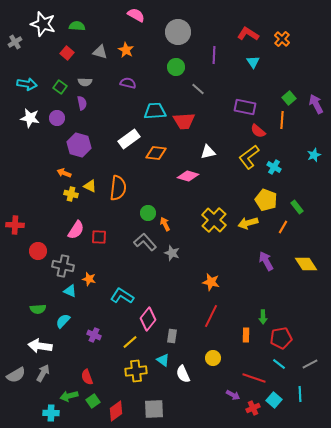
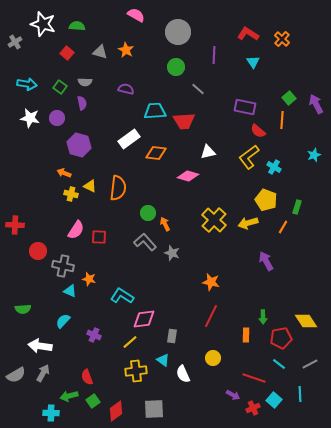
purple semicircle at (128, 83): moved 2 px left, 6 px down
green rectangle at (297, 207): rotated 56 degrees clockwise
yellow diamond at (306, 264): moved 57 px down
green semicircle at (38, 309): moved 15 px left
pink diamond at (148, 319): moved 4 px left; rotated 45 degrees clockwise
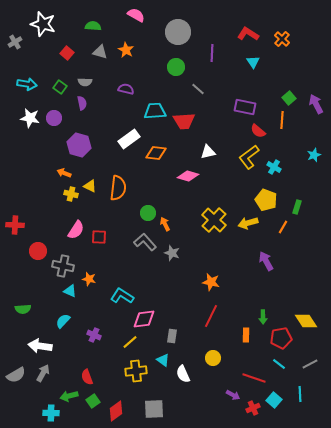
green semicircle at (77, 26): moved 16 px right
purple line at (214, 55): moved 2 px left, 2 px up
purple circle at (57, 118): moved 3 px left
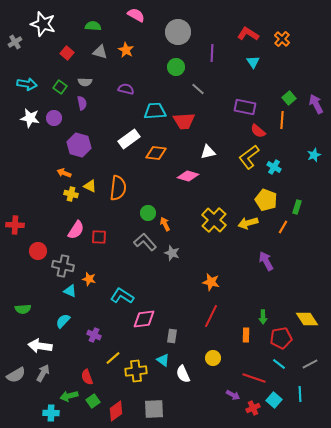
yellow diamond at (306, 321): moved 1 px right, 2 px up
yellow line at (130, 342): moved 17 px left, 16 px down
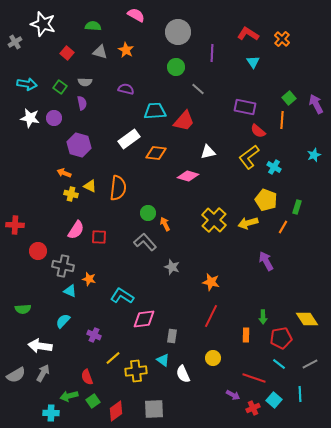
red trapezoid at (184, 121): rotated 45 degrees counterclockwise
gray star at (172, 253): moved 14 px down
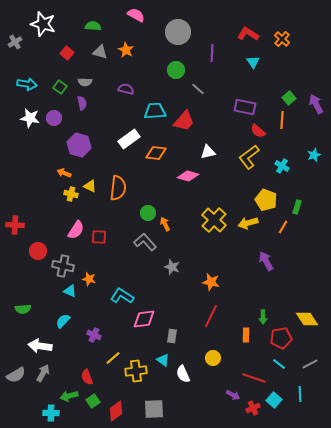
green circle at (176, 67): moved 3 px down
cyan cross at (274, 167): moved 8 px right, 1 px up
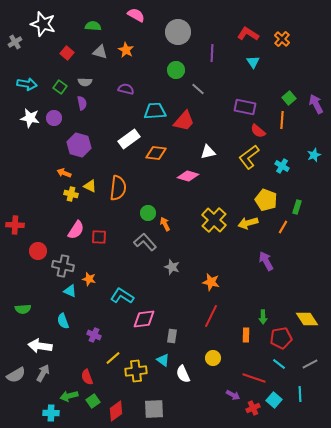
cyan semicircle at (63, 321): rotated 63 degrees counterclockwise
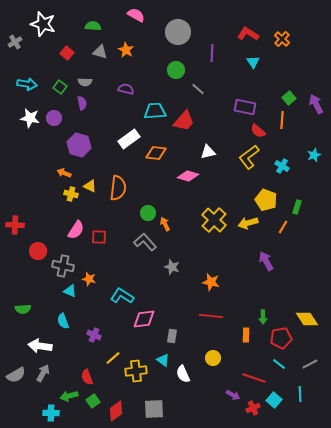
red line at (211, 316): rotated 70 degrees clockwise
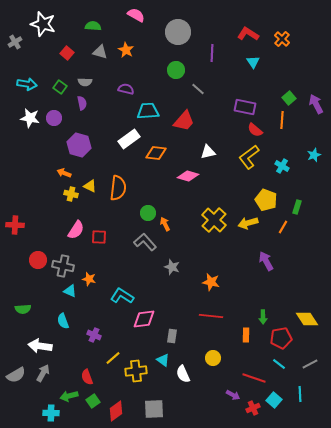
cyan trapezoid at (155, 111): moved 7 px left
red semicircle at (258, 131): moved 3 px left, 1 px up
red circle at (38, 251): moved 9 px down
